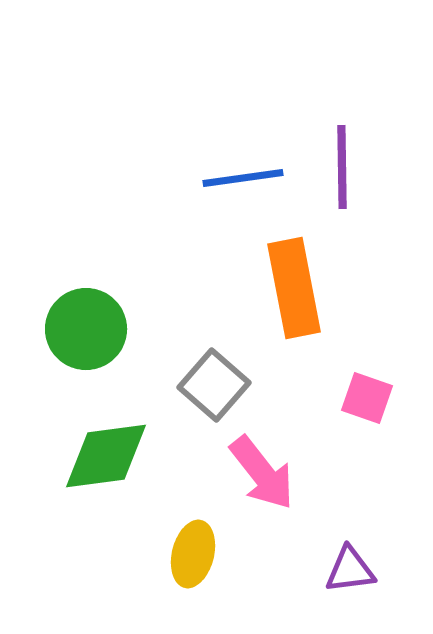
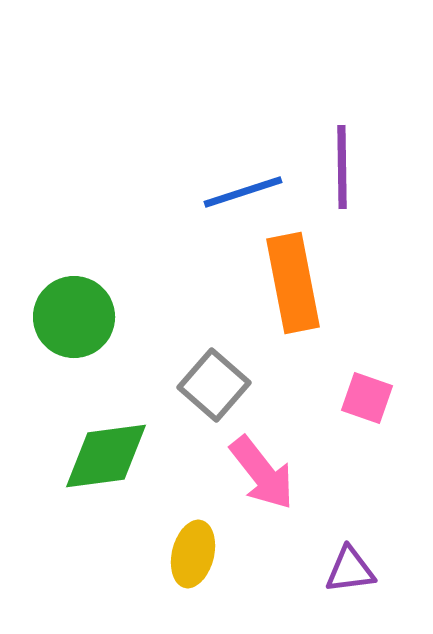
blue line: moved 14 px down; rotated 10 degrees counterclockwise
orange rectangle: moved 1 px left, 5 px up
green circle: moved 12 px left, 12 px up
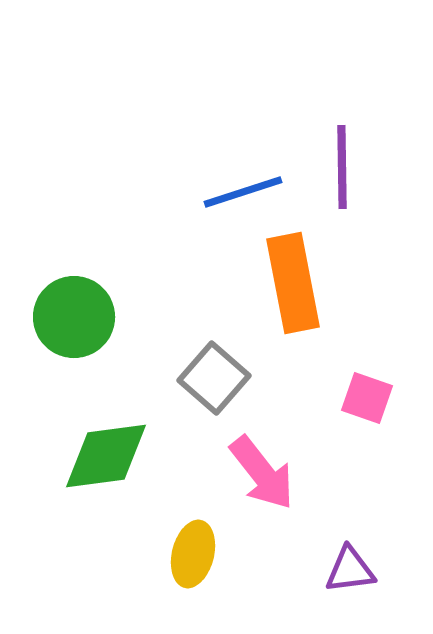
gray square: moved 7 px up
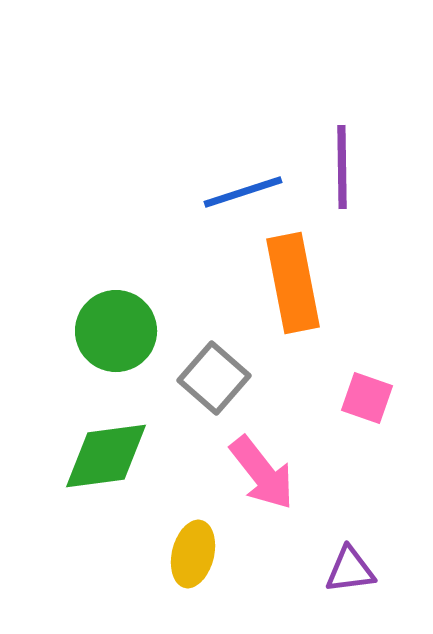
green circle: moved 42 px right, 14 px down
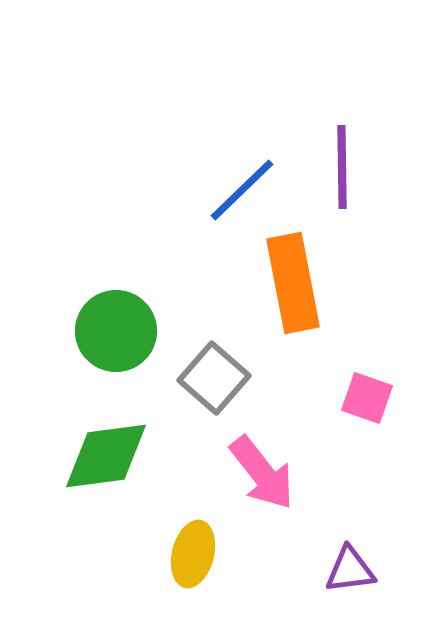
blue line: moved 1 px left, 2 px up; rotated 26 degrees counterclockwise
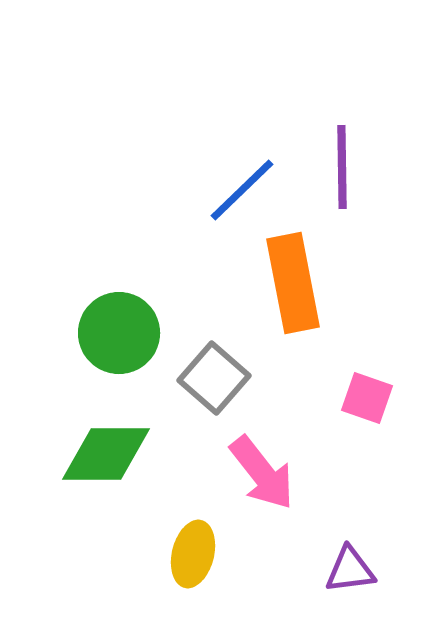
green circle: moved 3 px right, 2 px down
green diamond: moved 2 px up; rotated 8 degrees clockwise
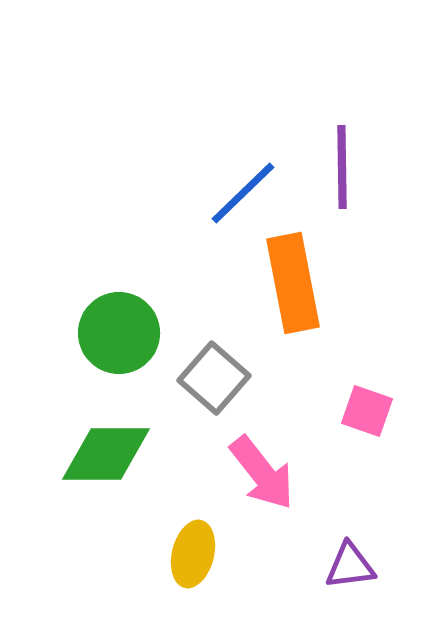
blue line: moved 1 px right, 3 px down
pink square: moved 13 px down
purple triangle: moved 4 px up
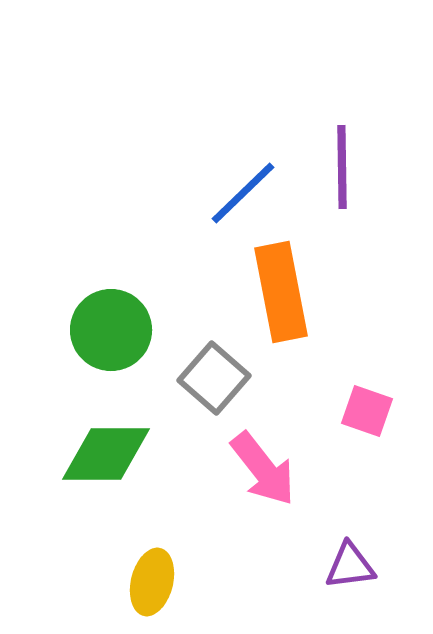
orange rectangle: moved 12 px left, 9 px down
green circle: moved 8 px left, 3 px up
pink arrow: moved 1 px right, 4 px up
yellow ellipse: moved 41 px left, 28 px down
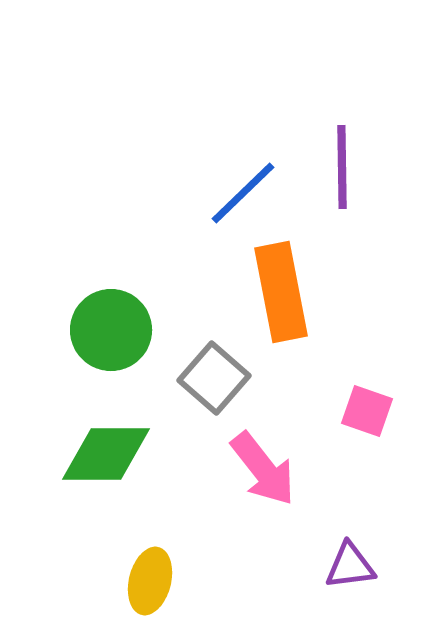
yellow ellipse: moved 2 px left, 1 px up
